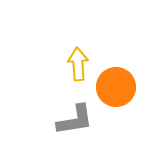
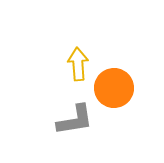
orange circle: moved 2 px left, 1 px down
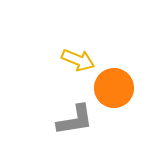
yellow arrow: moved 4 px up; rotated 116 degrees clockwise
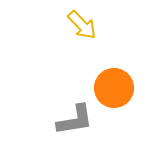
yellow arrow: moved 4 px right, 35 px up; rotated 24 degrees clockwise
